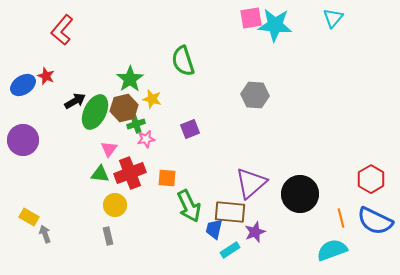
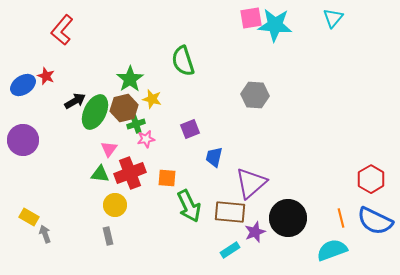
black circle: moved 12 px left, 24 px down
blue trapezoid: moved 72 px up
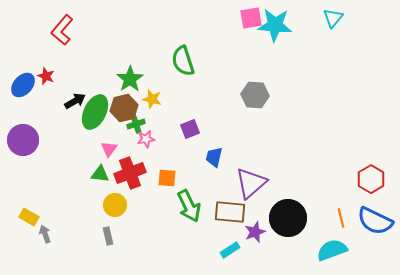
blue ellipse: rotated 15 degrees counterclockwise
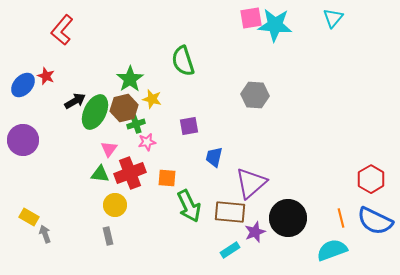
purple square: moved 1 px left, 3 px up; rotated 12 degrees clockwise
pink star: moved 1 px right, 3 px down
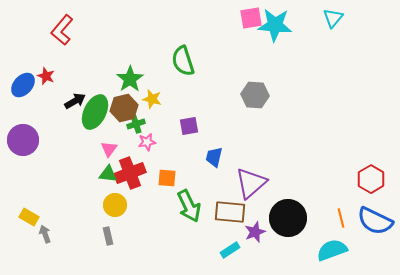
green triangle: moved 8 px right
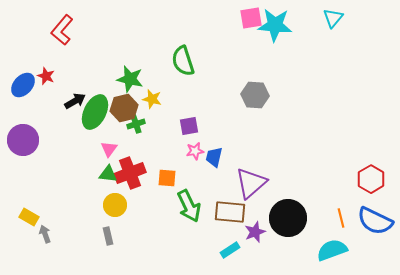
green star: rotated 24 degrees counterclockwise
pink star: moved 48 px right, 9 px down
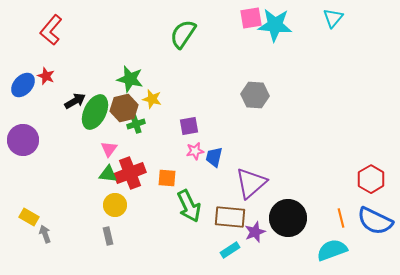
red L-shape: moved 11 px left
green semicircle: moved 27 px up; rotated 52 degrees clockwise
brown rectangle: moved 5 px down
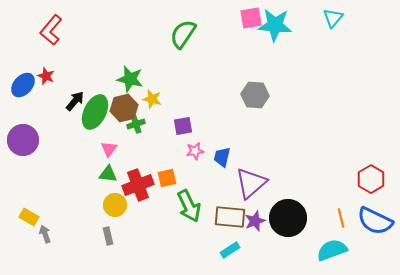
black arrow: rotated 20 degrees counterclockwise
purple square: moved 6 px left
blue trapezoid: moved 8 px right
red cross: moved 8 px right, 12 px down
orange square: rotated 18 degrees counterclockwise
purple star: moved 11 px up
